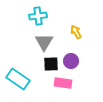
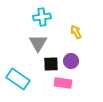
cyan cross: moved 4 px right, 1 px down
gray triangle: moved 6 px left, 1 px down
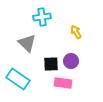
gray triangle: moved 11 px left; rotated 18 degrees counterclockwise
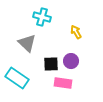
cyan cross: rotated 24 degrees clockwise
cyan rectangle: moved 1 px left, 1 px up
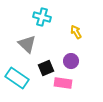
gray triangle: moved 1 px down
black square: moved 5 px left, 4 px down; rotated 21 degrees counterclockwise
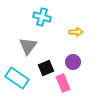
yellow arrow: rotated 120 degrees clockwise
gray triangle: moved 1 px right, 2 px down; rotated 24 degrees clockwise
purple circle: moved 2 px right, 1 px down
pink rectangle: rotated 60 degrees clockwise
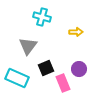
purple circle: moved 6 px right, 7 px down
cyan rectangle: rotated 10 degrees counterclockwise
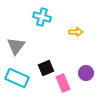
gray triangle: moved 12 px left
purple circle: moved 7 px right, 4 px down
